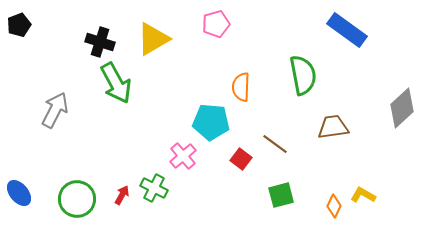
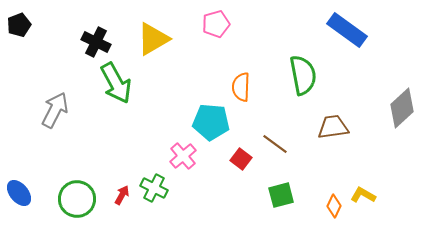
black cross: moved 4 px left; rotated 8 degrees clockwise
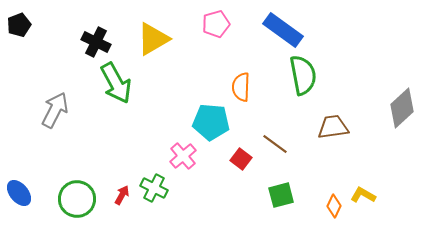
blue rectangle: moved 64 px left
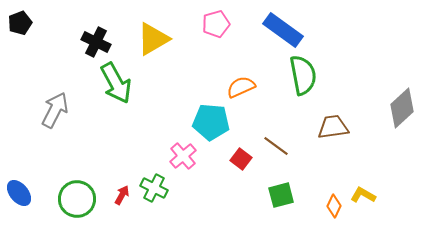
black pentagon: moved 1 px right, 2 px up
orange semicircle: rotated 64 degrees clockwise
brown line: moved 1 px right, 2 px down
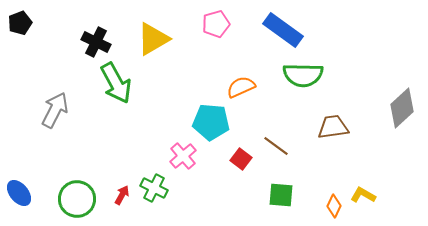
green semicircle: rotated 102 degrees clockwise
green square: rotated 20 degrees clockwise
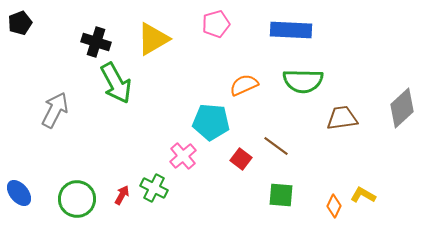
blue rectangle: moved 8 px right; rotated 33 degrees counterclockwise
black cross: rotated 8 degrees counterclockwise
green semicircle: moved 6 px down
orange semicircle: moved 3 px right, 2 px up
brown trapezoid: moved 9 px right, 9 px up
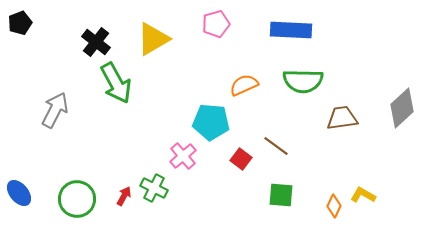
black cross: rotated 20 degrees clockwise
red arrow: moved 2 px right, 1 px down
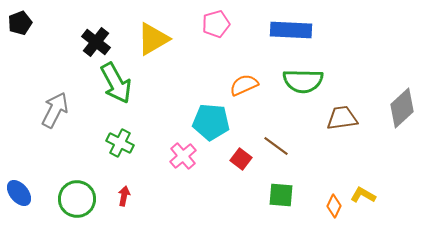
green cross: moved 34 px left, 45 px up
red arrow: rotated 18 degrees counterclockwise
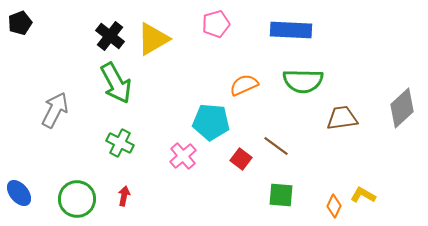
black cross: moved 14 px right, 6 px up
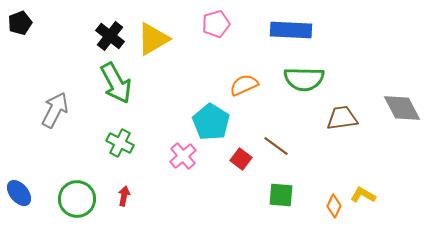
green semicircle: moved 1 px right, 2 px up
gray diamond: rotated 75 degrees counterclockwise
cyan pentagon: rotated 27 degrees clockwise
